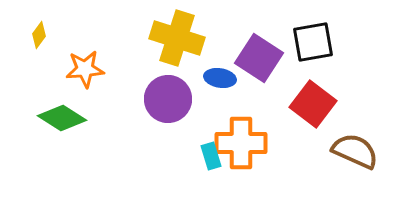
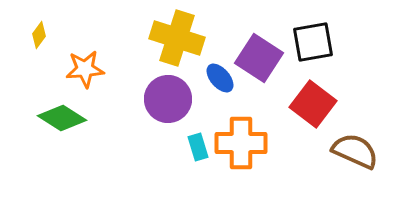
blue ellipse: rotated 40 degrees clockwise
cyan rectangle: moved 13 px left, 9 px up
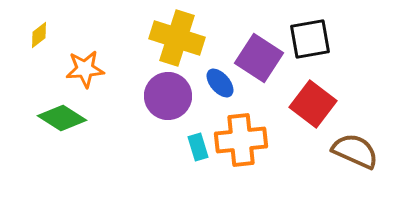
yellow diamond: rotated 16 degrees clockwise
black square: moved 3 px left, 3 px up
blue ellipse: moved 5 px down
purple circle: moved 3 px up
orange cross: moved 3 px up; rotated 6 degrees counterclockwise
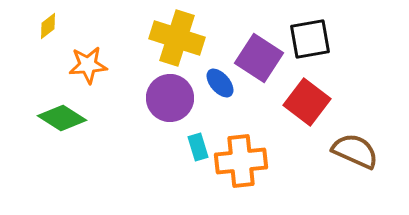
yellow diamond: moved 9 px right, 9 px up
orange star: moved 3 px right, 4 px up
purple circle: moved 2 px right, 2 px down
red square: moved 6 px left, 2 px up
orange cross: moved 21 px down
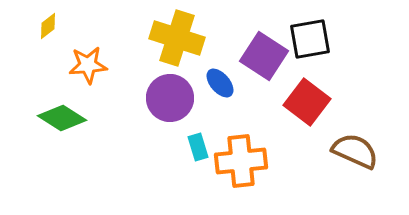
purple square: moved 5 px right, 2 px up
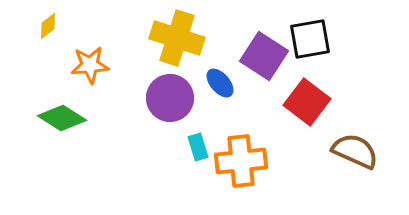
orange star: moved 2 px right
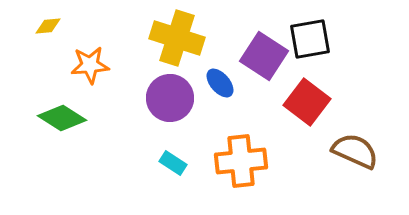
yellow diamond: rotated 32 degrees clockwise
cyan rectangle: moved 25 px left, 16 px down; rotated 40 degrees counterclockwise
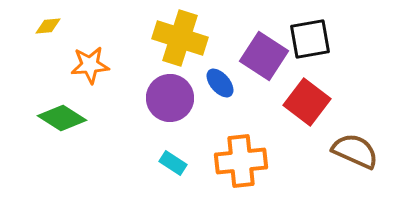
yellow cross: moved 3 px right
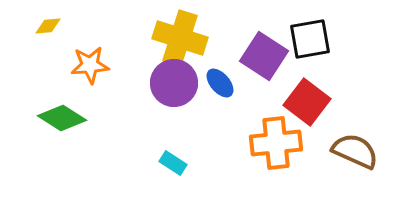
purple circle: moved 4 px right, 15 px up
orange cross: moved 35 px right, 18 px up
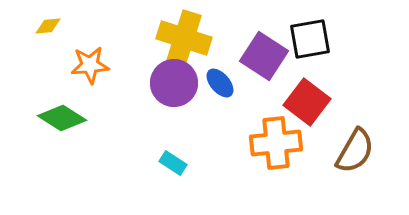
yellow cross: moved 4 px right
brown semicircle: rotated 96 degrees clockwise
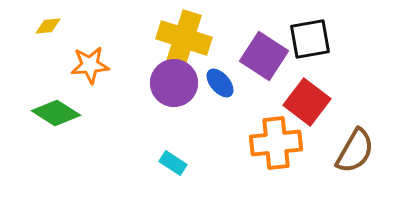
green diamond: moved 6 px left, 5 px up
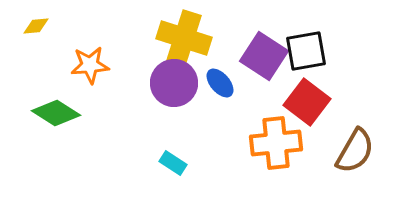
yellow diamond: moved 12 px left
black square: moved 4 px left, 12 px down
